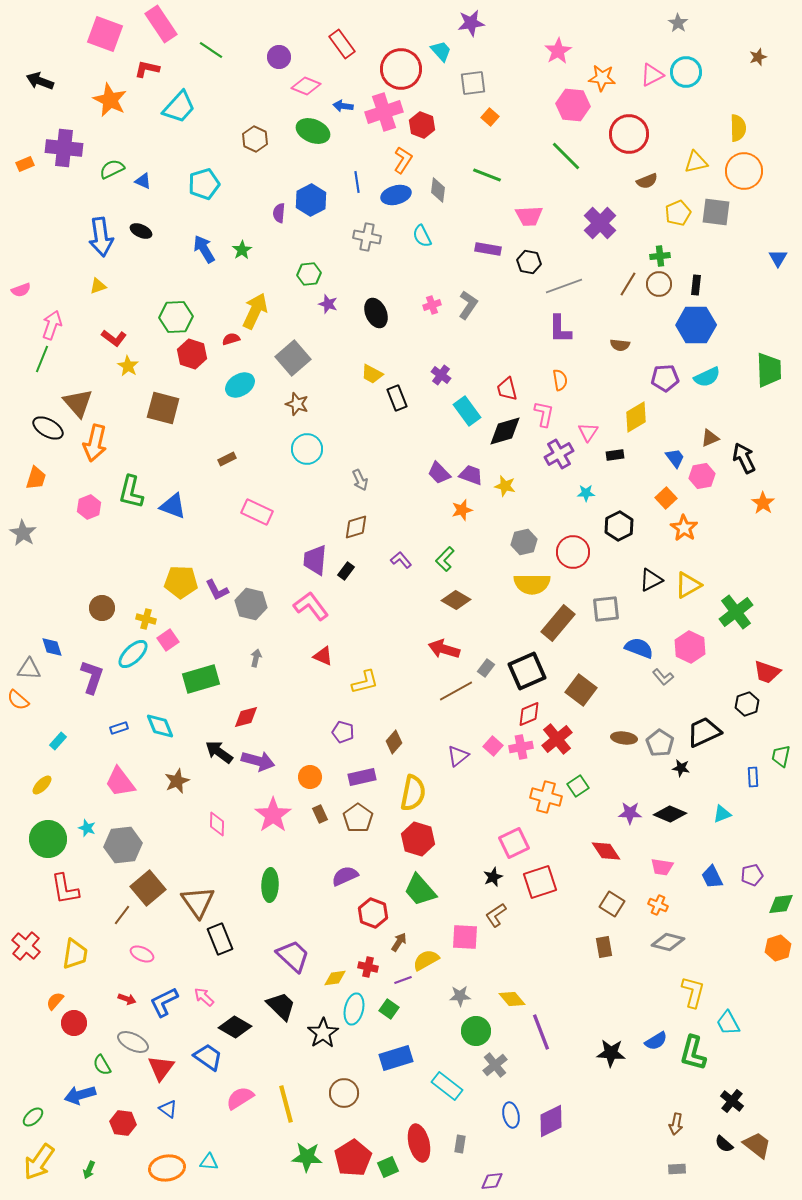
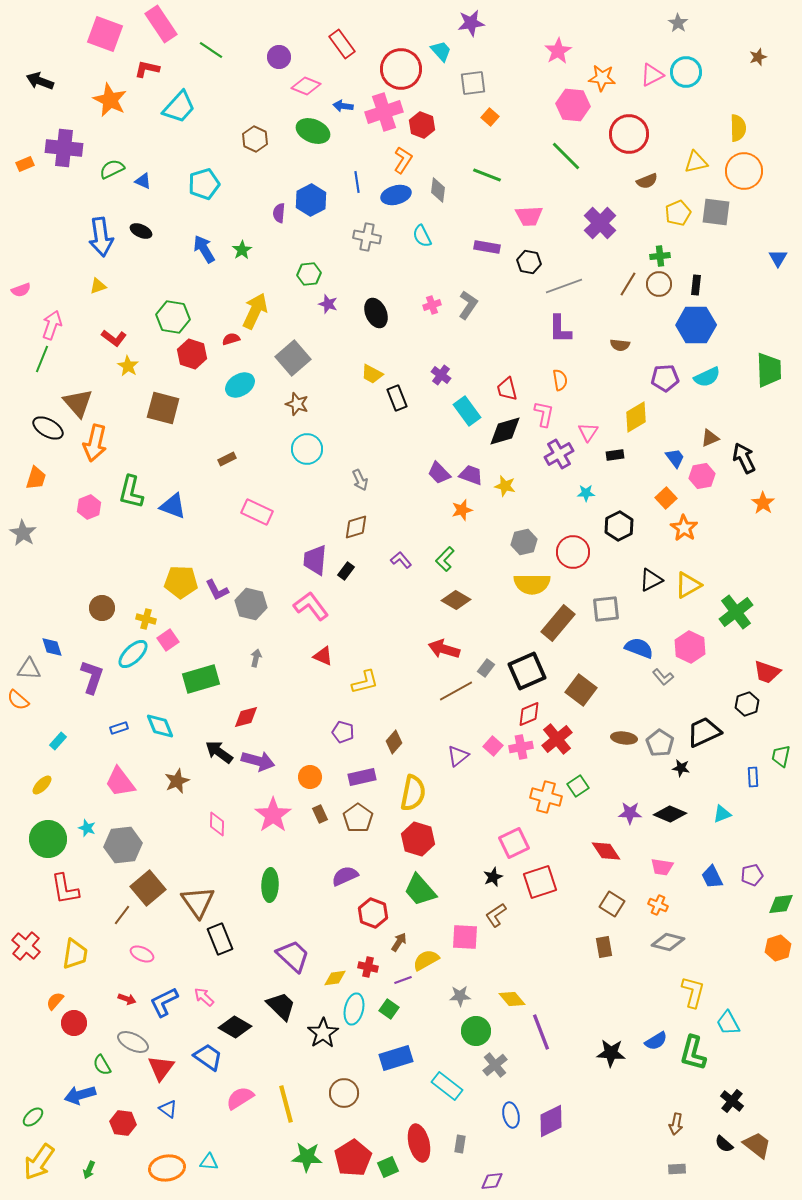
purple rectangle at (488, 249): moved 1 px left, 2 px up
green hexagon at (176, 317): moved 3 px left; rotated 12 degrees clockwise
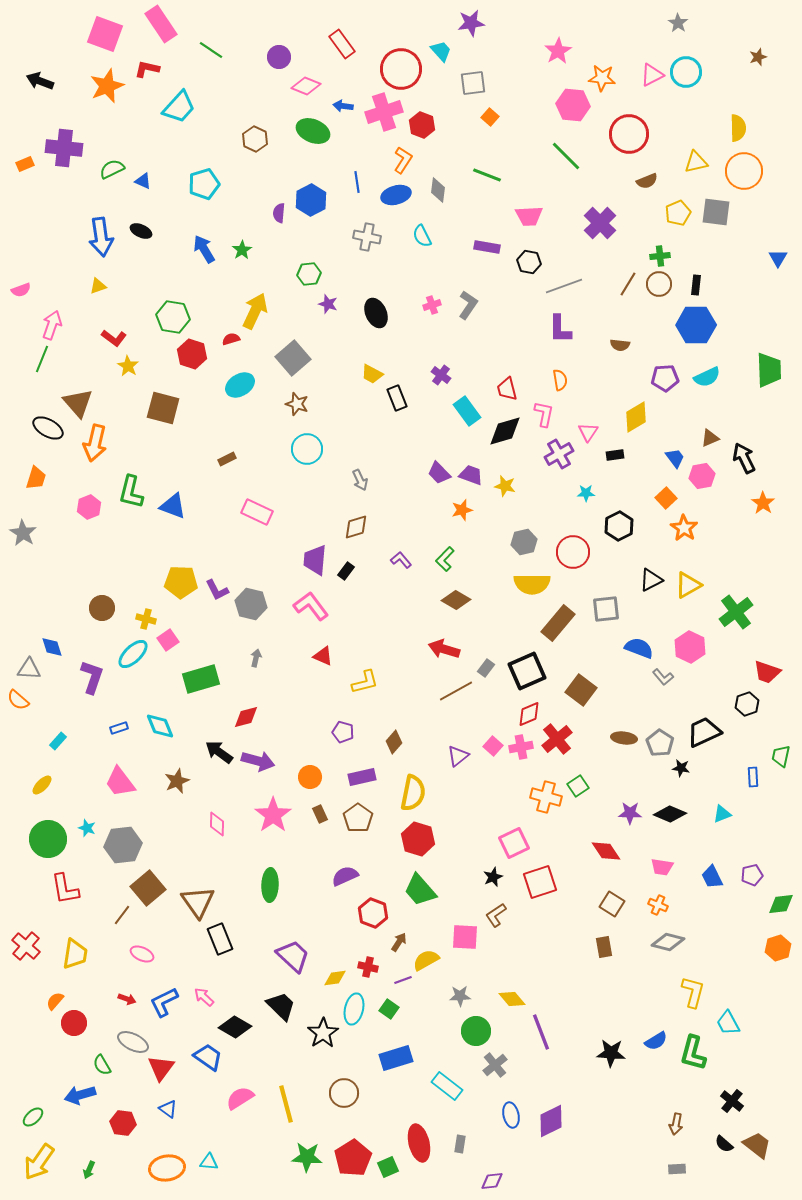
orange star at (110, 100): moved 3 px left, 14 px up; rotated 24 degrees clockwise
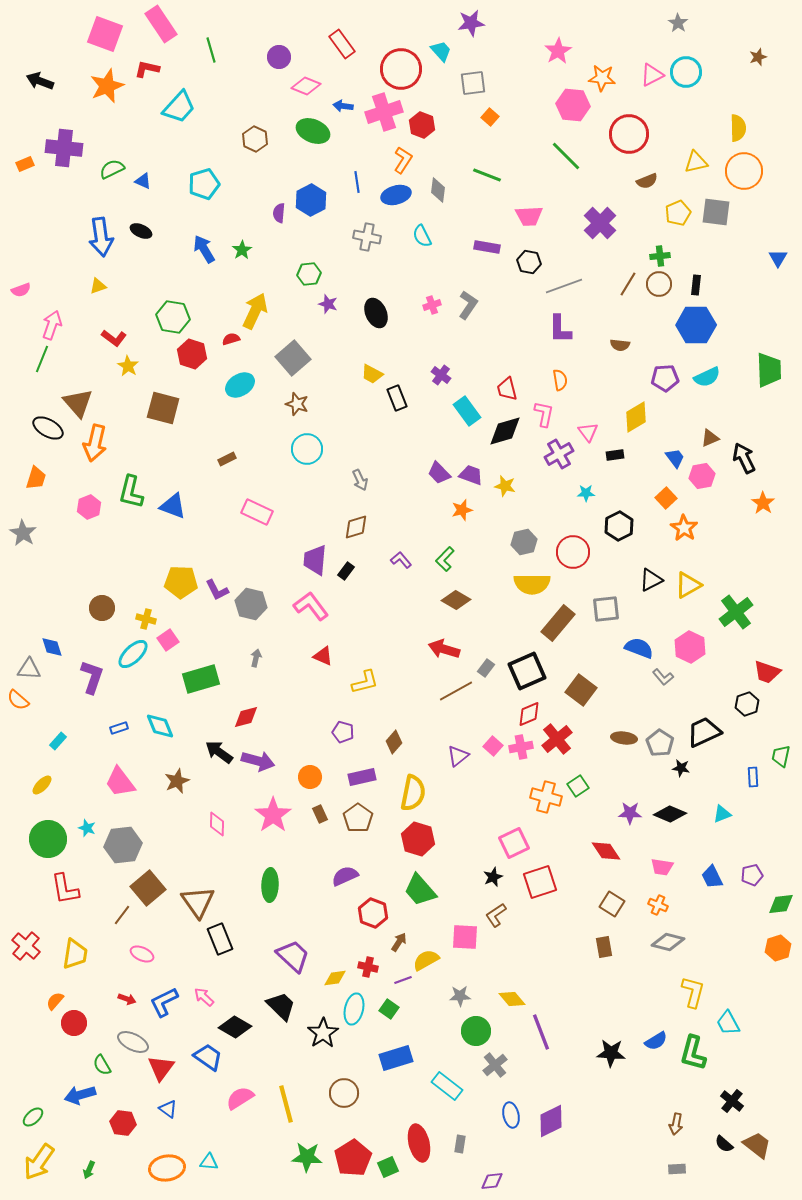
green line at (211, 50): rotated 40 degrees clockwise
pink triangle at (588, 432): rotated 10 degrees counterclockwise
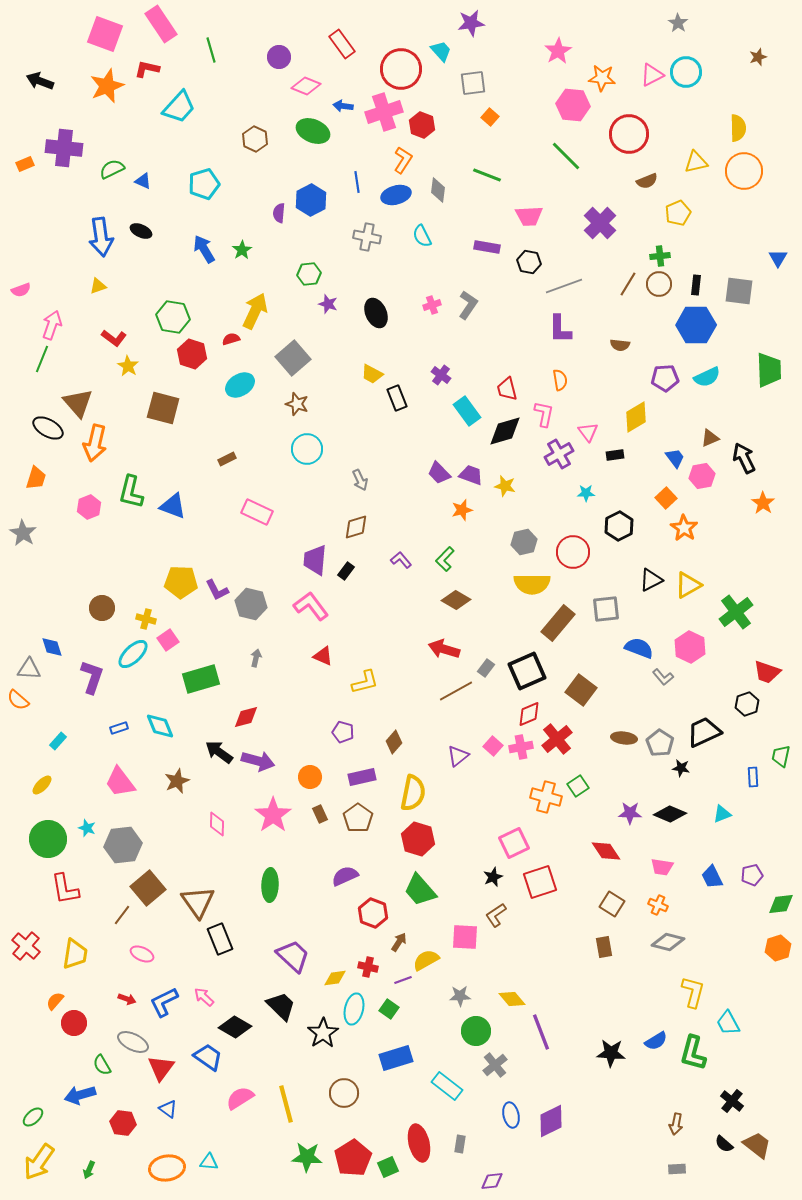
gray square at (716, 212): moved 23 px right, 79 px down
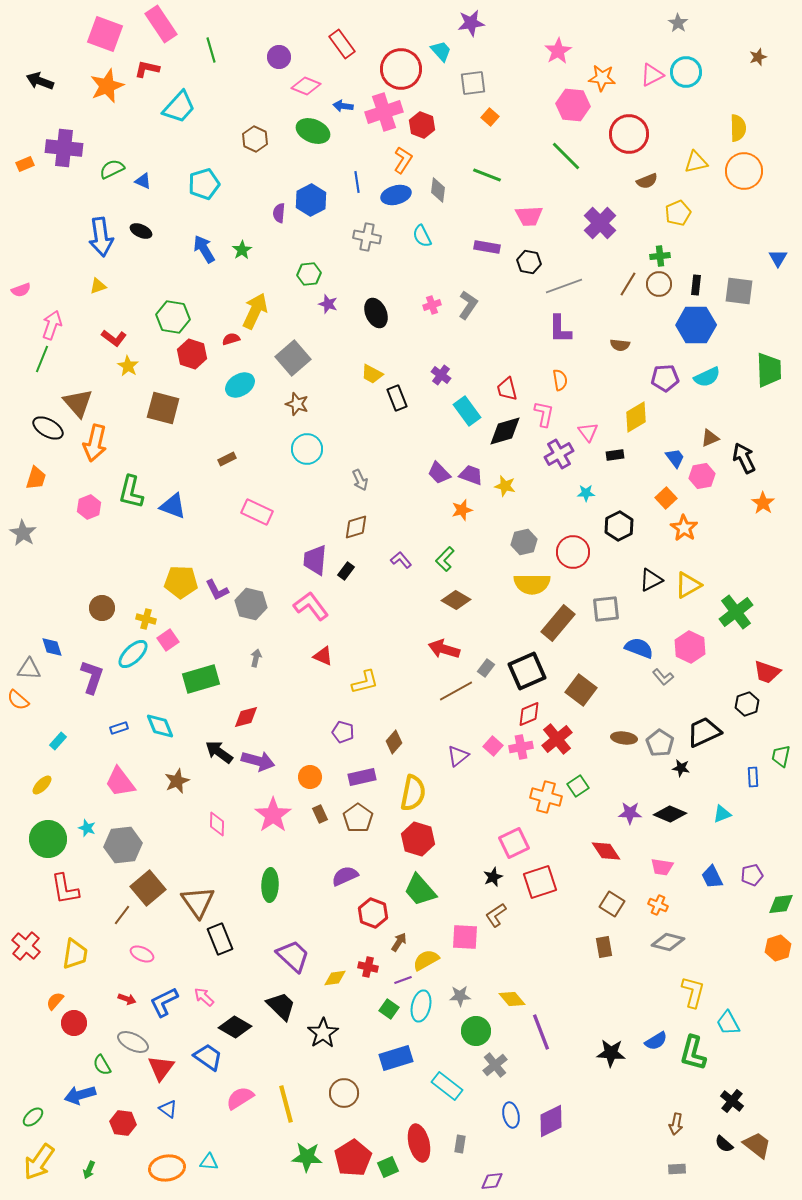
cyan ellipse at (354, 1009): moved 67 px right, 3 px up
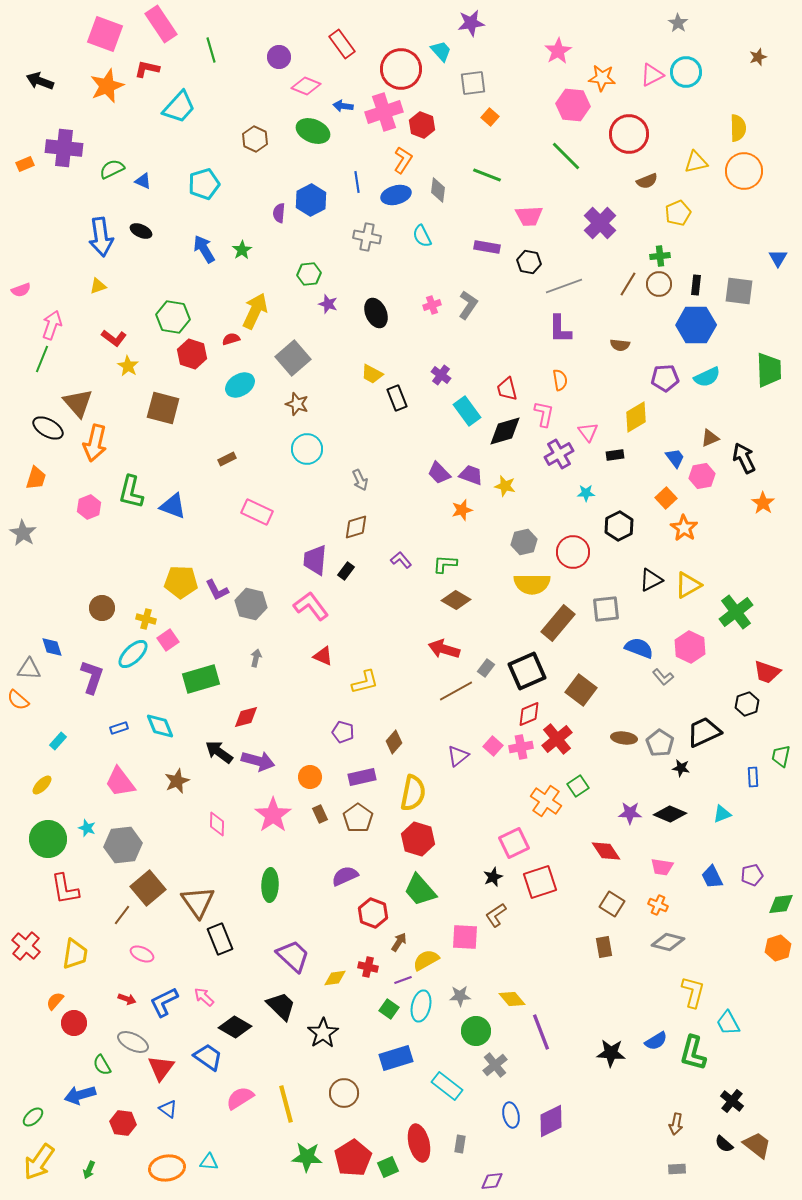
green L-shape at (445, 559): moved 5 px down; rotated 50 degrees clockwise
orange cross at (546, 797): moved 4 px down; rotated 20 degrees clockwise
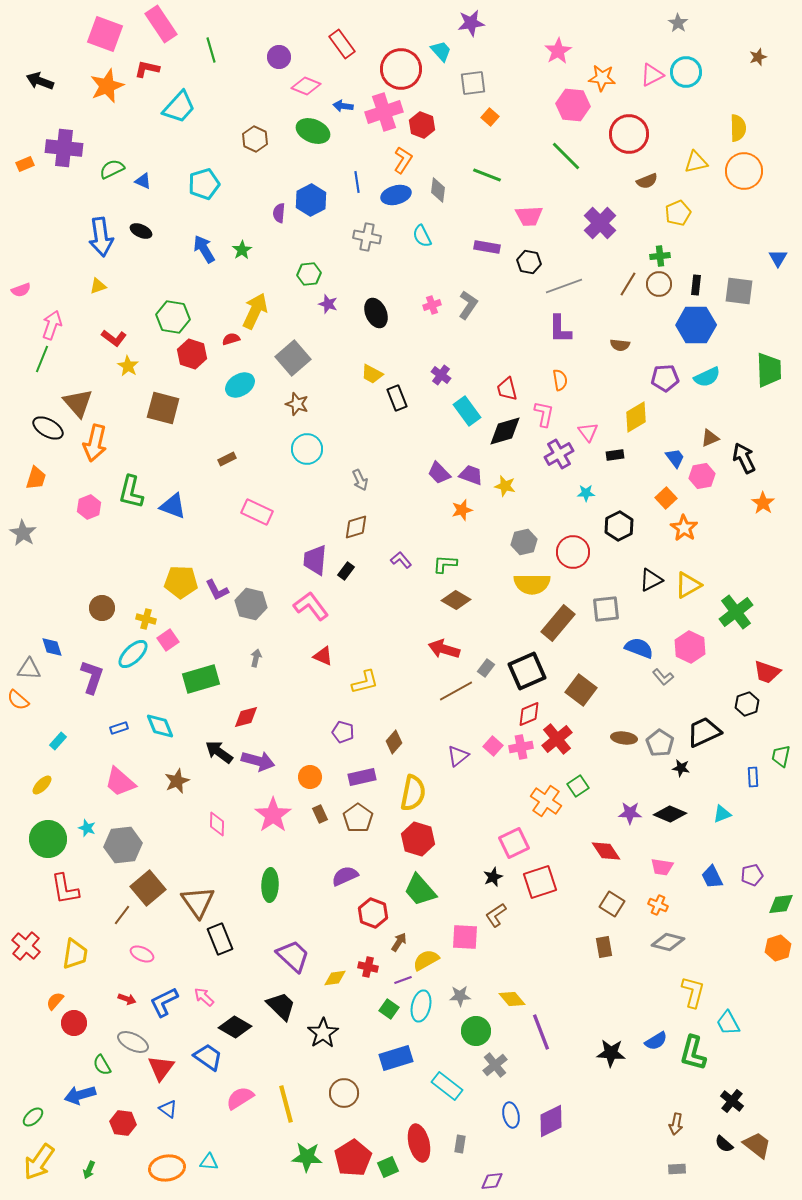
pink trapezoid at (120, 782): rotated 12 degrees counterclockwise
